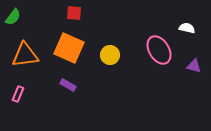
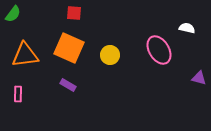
green semicircle: moved 3 px up
purple triangle: moved 5 px right, 12 px down
pink rectangle: rotated 21 degrees counterclockwise
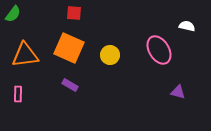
white semicircle: moved 2 px up
purple triangle: moved 21 px left, 14 px down
purple rectangle: moved 2 px right
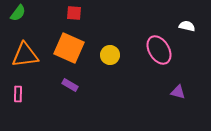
green semicircle: moved 5 px right, 1 px up
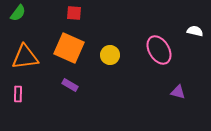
white semicircle: moved 8 px right, 5 px down
orange triangle: moved 2 px down
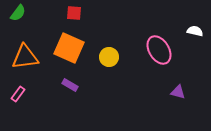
yellow circle: moved 1 px left, 2 px down
pink rectangle: rotated 35 degrees clockwise
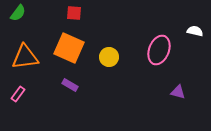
pink ellipse: rotated 52 degrees clockwise
